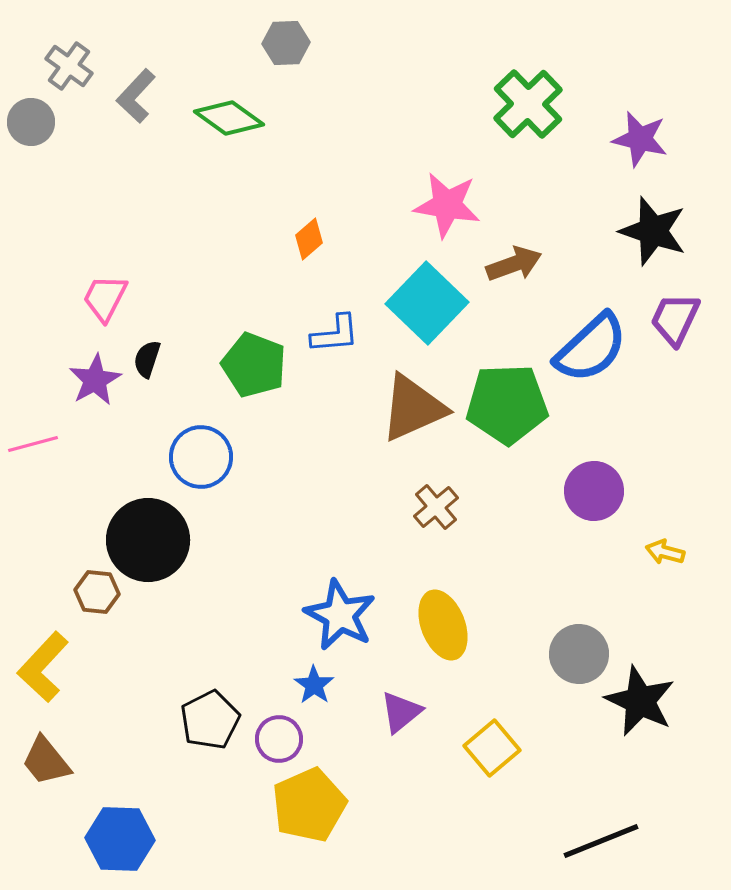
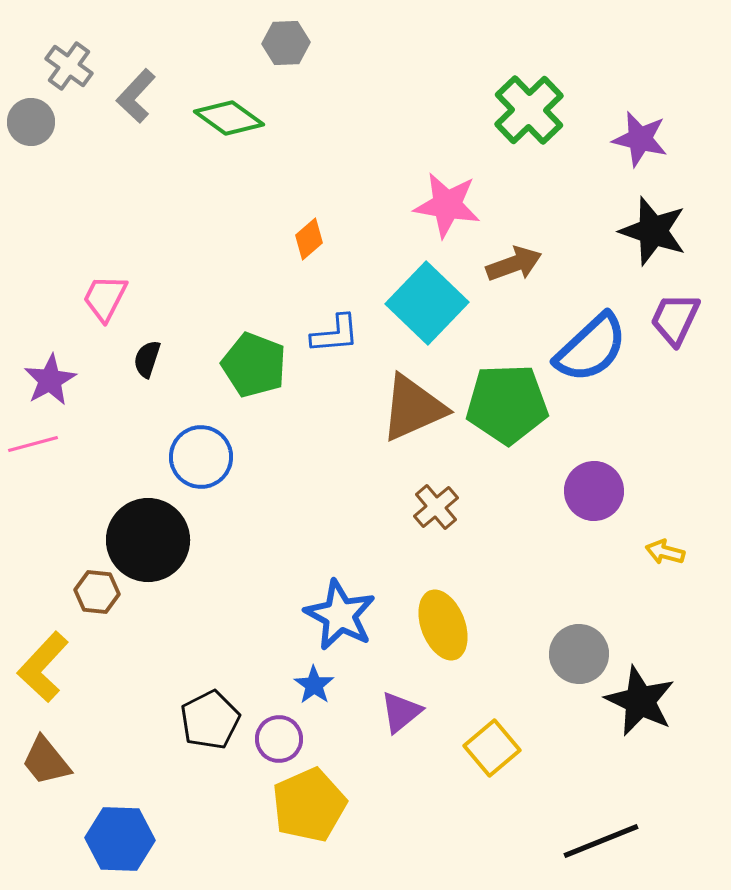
green cross at (528, 104): moved 1 px right, 6 px down
purple star at (95, 380): moved 45 px left
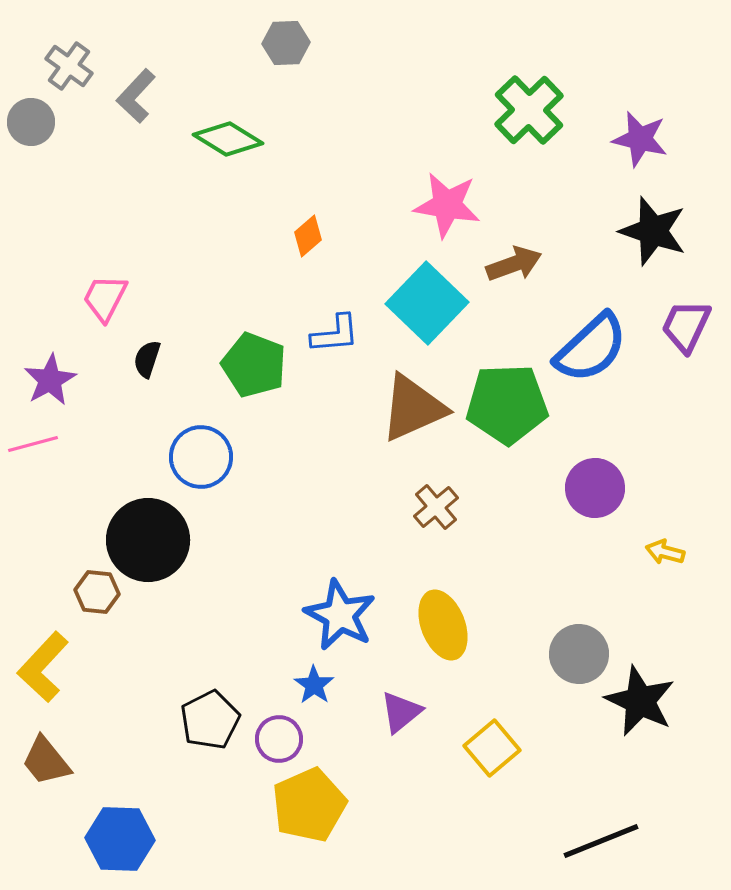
green diamond at (229, 118): moved 1 px left, 21 px down; rotated 4 degrees counterclockwise
orange diamond at (309, 239): moved 1 px left, 3 px up
purple trapezoid at (675, 319): moved 11 px right, 7 px down
purple circle at (594, 491): moved 1 px right, 3 px up
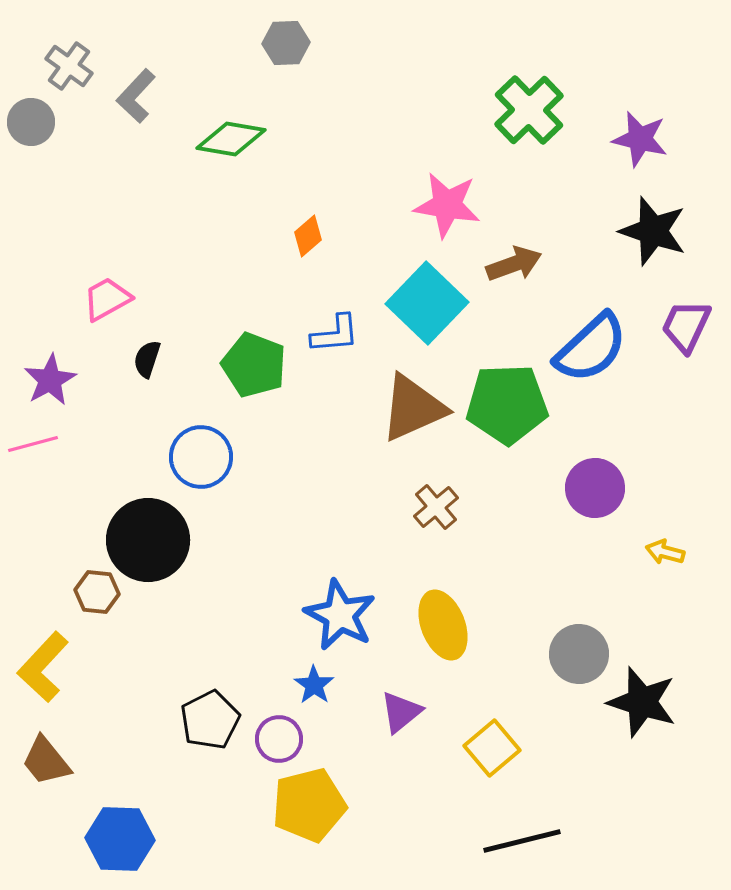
green diamond at (228, 139): moved 3 px right; rotated 22 degrees counterclockwise
pink trapezoid at (105, 298): moved 2 px right, 1 px down; rotated 34 degrees clockwise
black star at (640, 701): moved 2 px right, 1 px down; rotated 8 degrees counterclockwise
yellow pentagon at (309, 805): rotated 10 degrees clockwise
black line at (601, 841): moved 79 px left; rotated 8 degrees clockwise
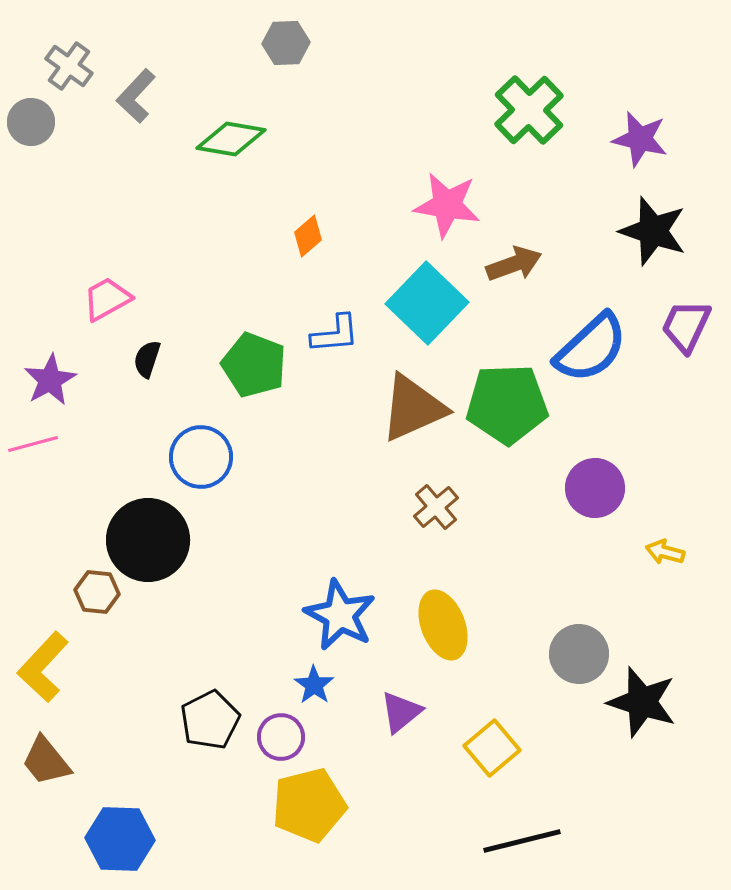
purple circle at (279, 739): moved 2 px right, 2 px up
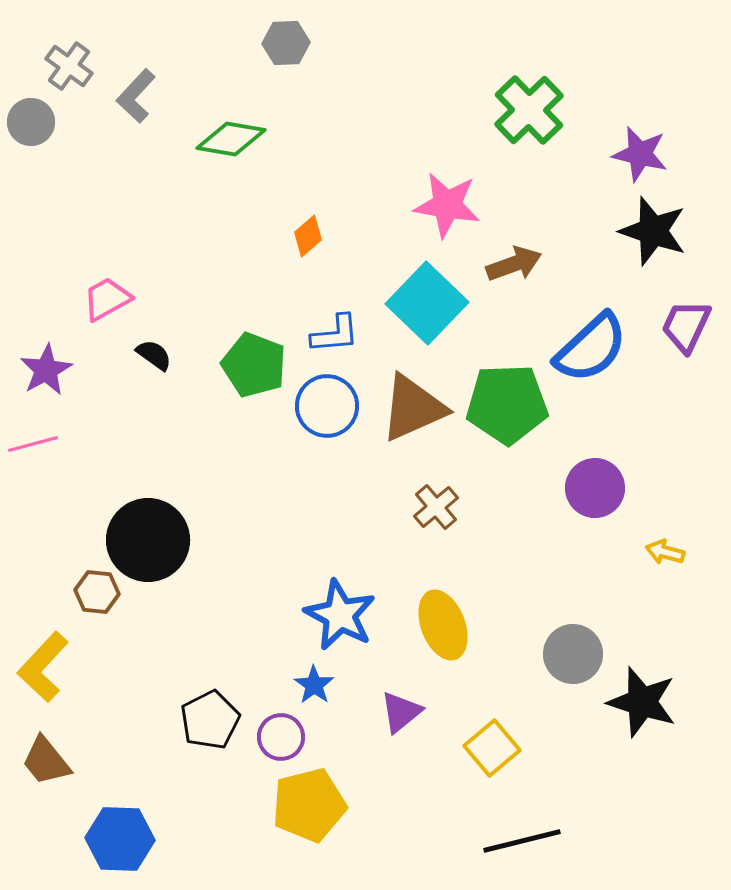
purple star at (640, 139): moved 15 px down
black semicircle at (147, 359): moved 7 px right, 4 px up; rotated 108 degrees clockwise
purple star at (50, 380): moved 4 px left, 10 px up
blue circle at (201, 457): moved 126 px right, 51 px up
gray circle at (579, 654): moved 6 px left
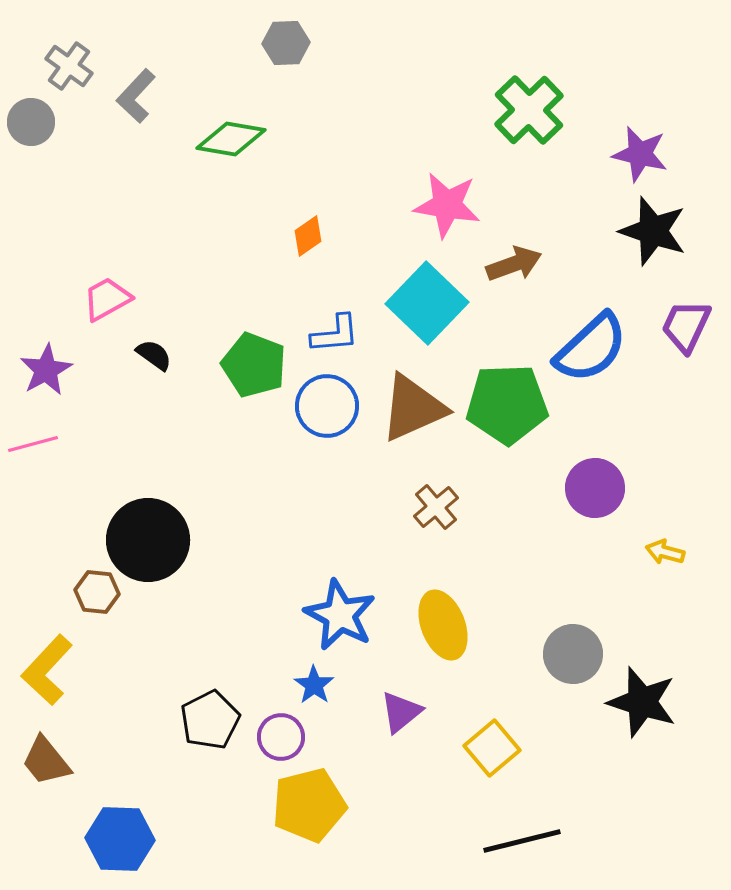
orange diamond at (308, 236): rotated 6 degrees clockwise
yellow L-shape at (43, 667): moved 4 px right, 3 px down
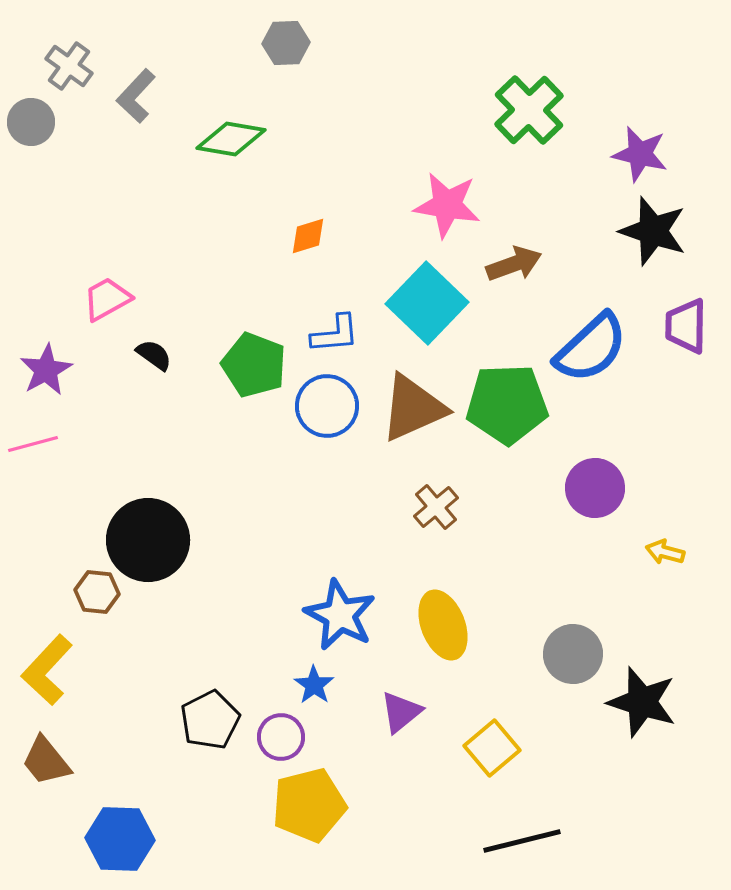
orange diamond at (308, 236): rotated 18 degrees clockwise
purple trapezoid at (686, 326): rotated 24 degrees counterclockwise
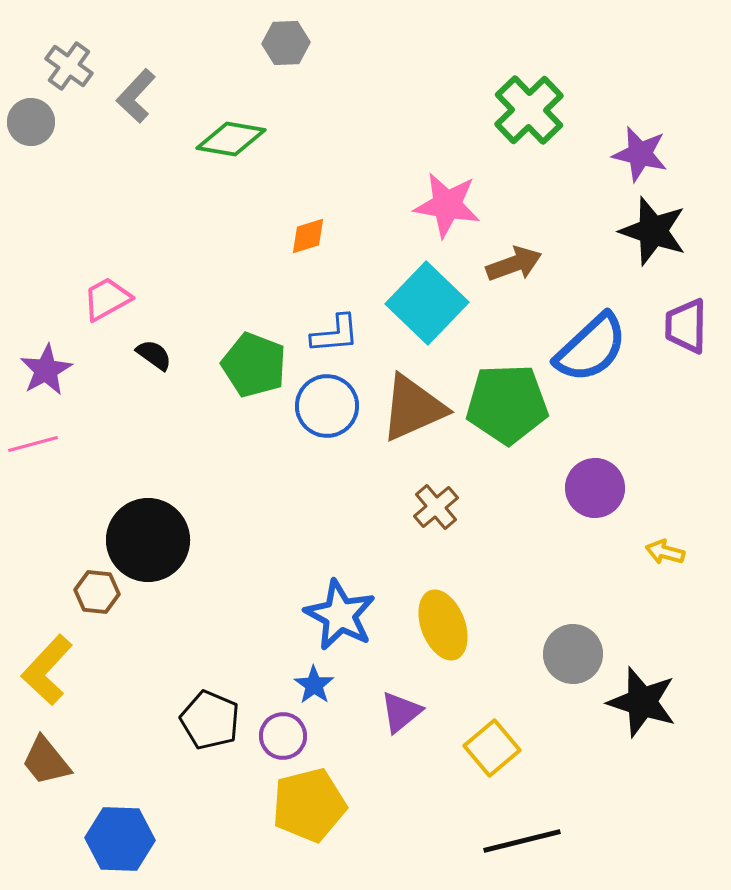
black pentagon at (210, 720): rotated 22 degrees counterclockwise
purple circle at (281, 737): moved 2 px right, 1 px up
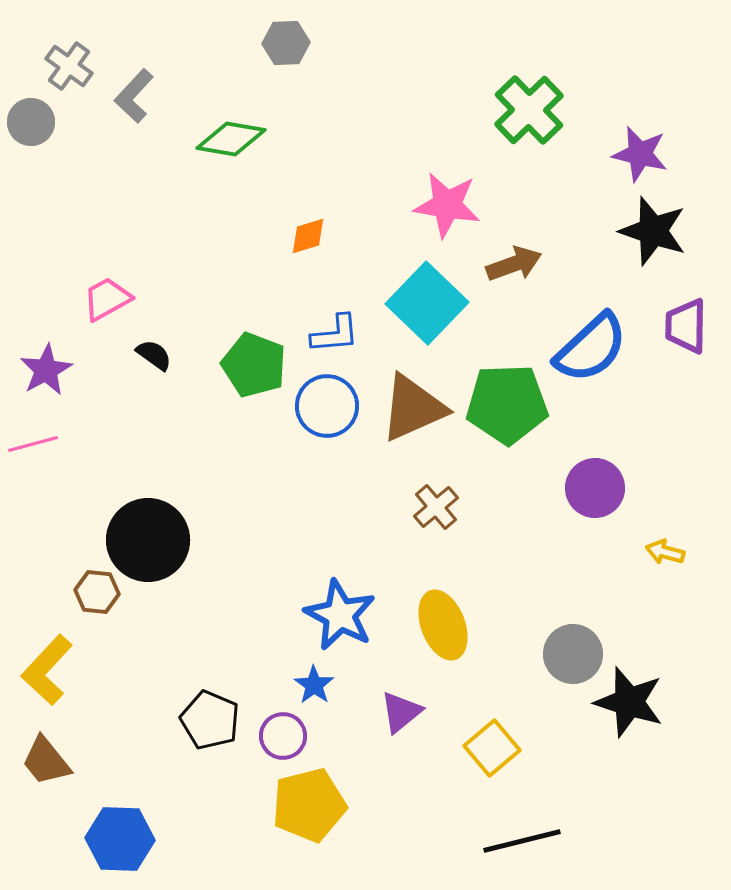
gray L-shape at (136, 96): moved 2 px left
black star at (642, 702): moved 13 px left
